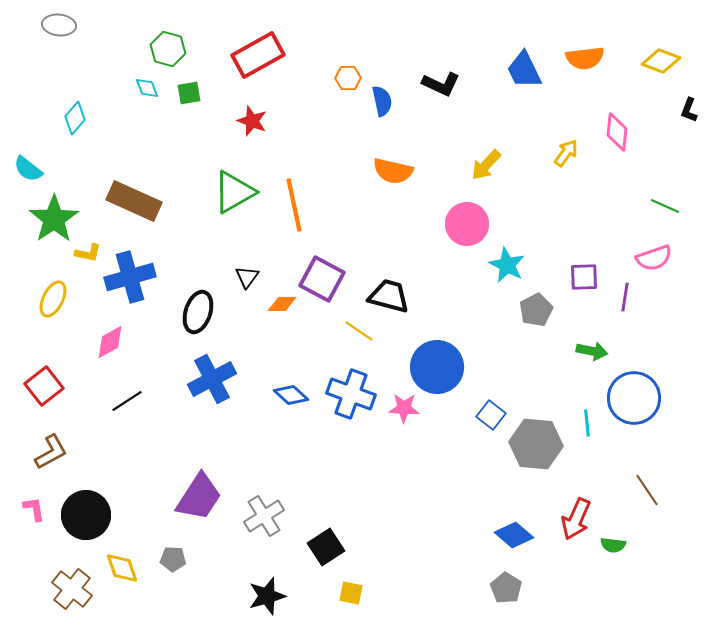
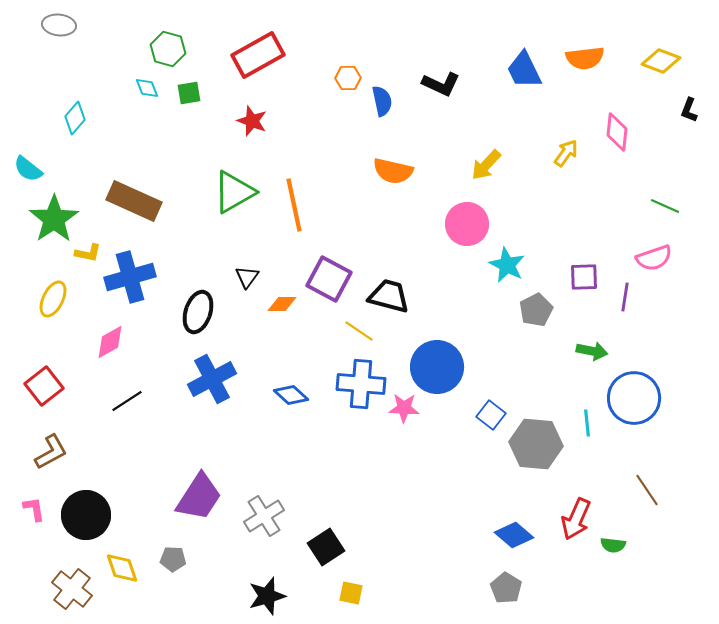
purple square at (322, 279): moved 7 px right
blue cross at (351, 394): moved 10 px right, 10 px up; rotated 15 degrees counterclockwise
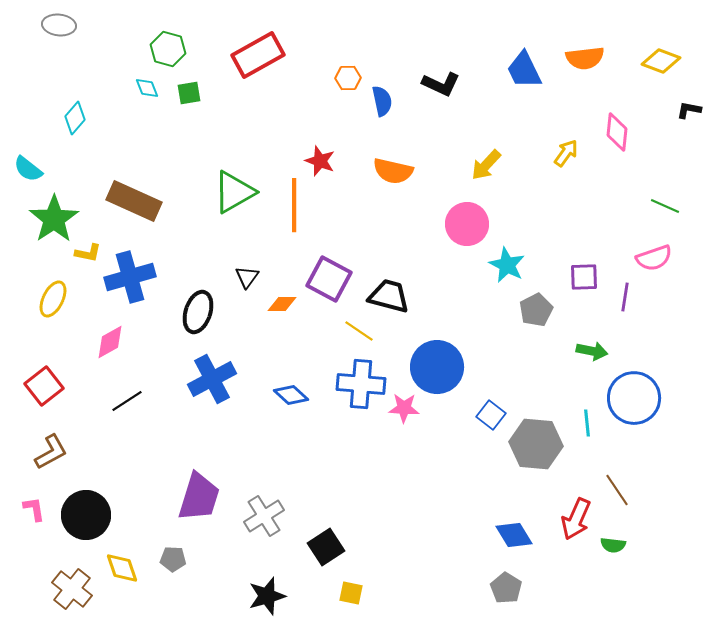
black L-shape at (689, 110): rotated 80 degrees clockwise
red star at (252, 121): moved 68 px right, 40 px down
orange line at (294, 205): rotated 12 degrees clockwise
brown line at (647, 490): moved 30 px left
purple trapezoid at (199, 497): rotated 16 degrees counterclockwise
blue diamond at (514, 535): rotated 18 degrees clockwise
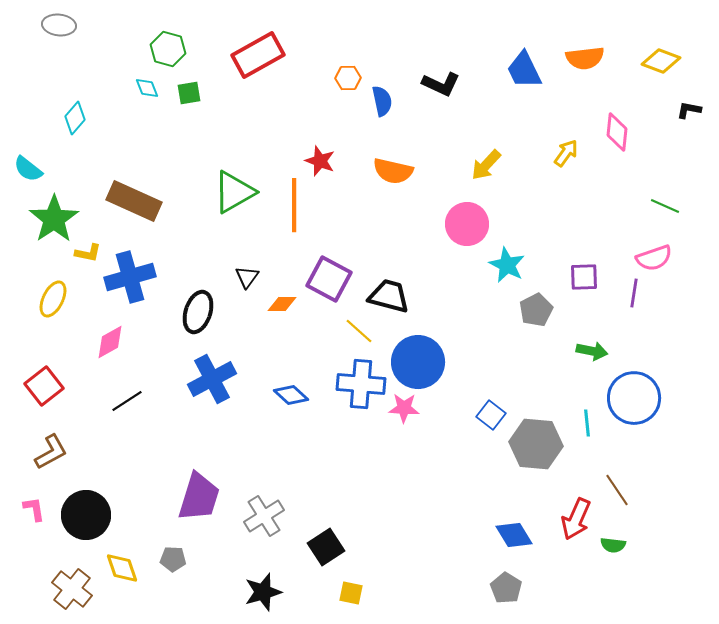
purple line at (625, 297): moved 9 px right, 4 px up
yellow line at (359, 331): rotated 8 degrees clockwise
blue circle at (437, 367): moved 19 px left, 5 px up
black star at (267, 596): moved 4 px left, 4 px up
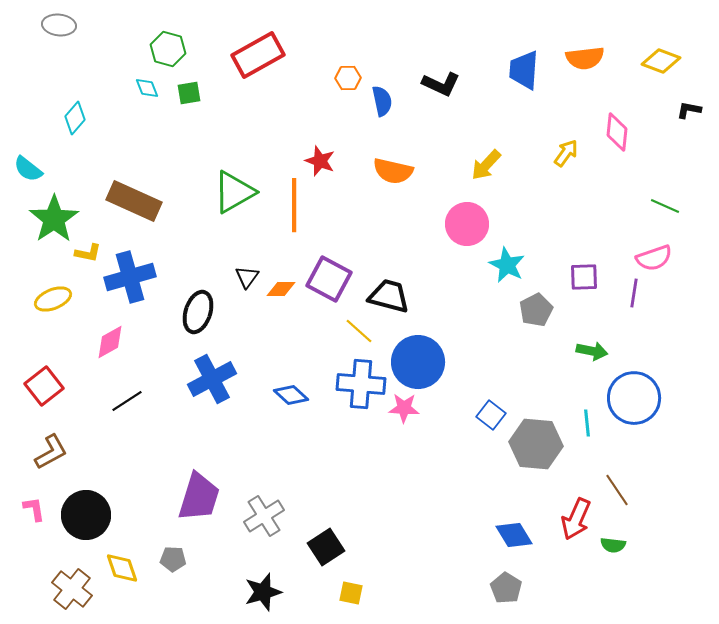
blue trapezoid at (524, 70): rotated 30 degrees clockwise
yellow ellipse at (53, 299): rotated 42 degrees clockwise
orange diamond at (282, 304): moved 1 px left, 15 px up
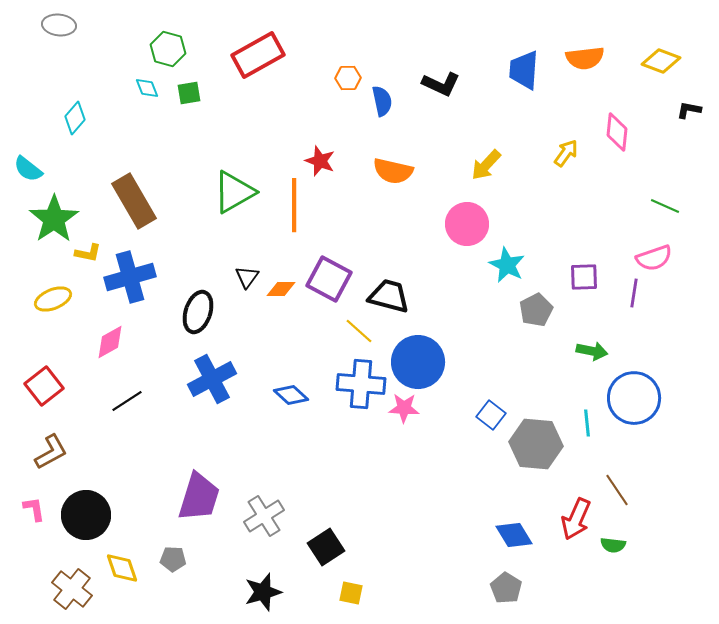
brown rectangle at (134, 201): rotated 36 degrees clockwise
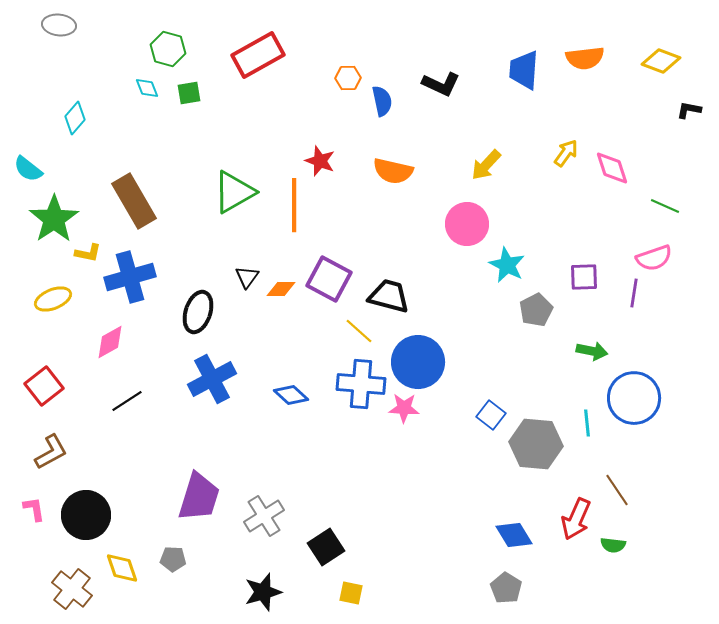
pink diamond at (617, 132): moved 5 px left, 36 px down; rotated 24 degrees counterclockwise
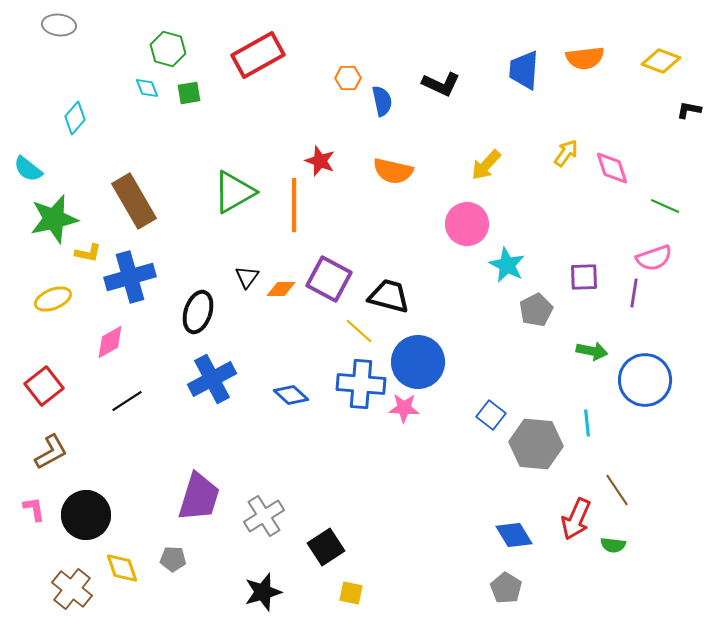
green star at (54, 219): rotated 21 degrees clockwise
blue circle at (634, 398): moved 11 px right, 18 px up
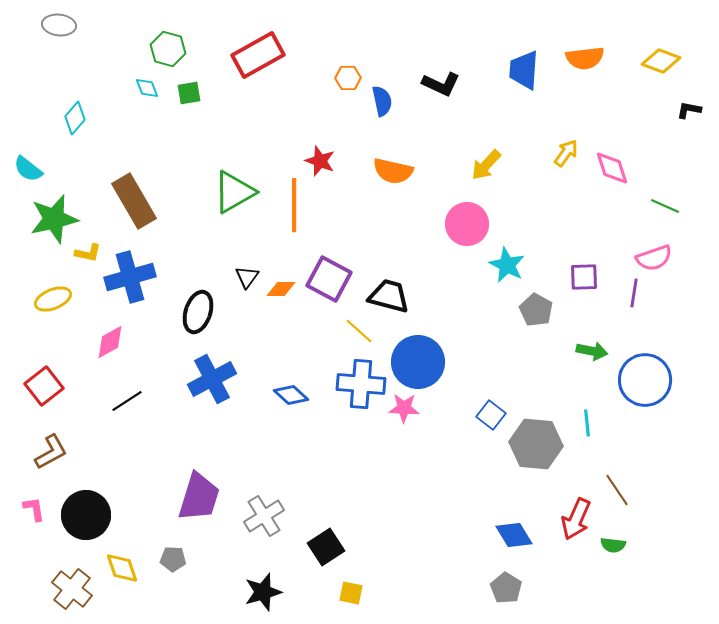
gray pentagon at (536, 310): rotated 16 degrees counterclockwise
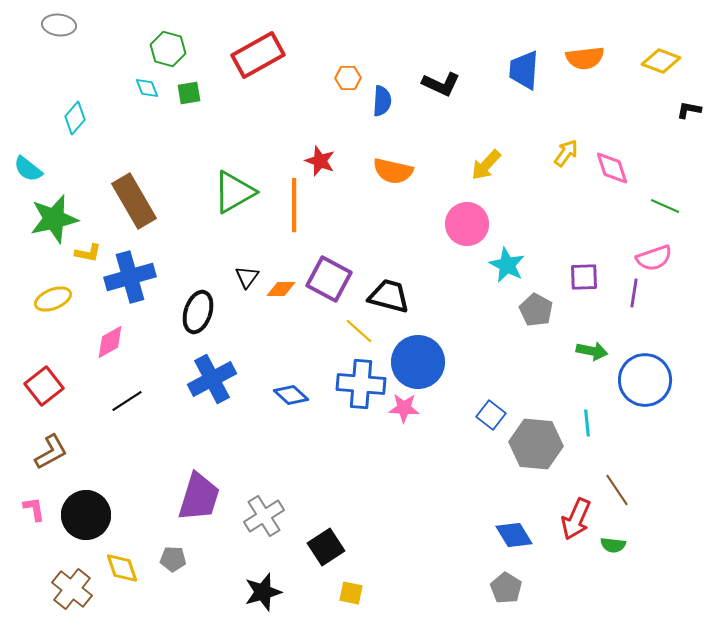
blue semicircle at (382, 101): rotated 16 degrees clockwise
